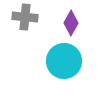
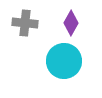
gray cross: moved 6 px down
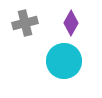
gray cross: rotated 20 degrees counterclockwise
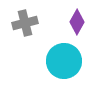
purple diamond: moved 6 px right, 1 px up
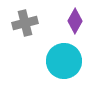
purple diamond: moved 2 px left, 1 px up
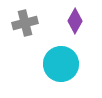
cyan circle: moved 3 px left, 3 px down
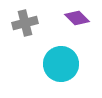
purple diamond: moved 2 px right, 3 px up; rotated 75 degrees counterclockwise
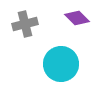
gray cross: moved 1 px down
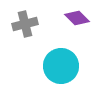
cyan circle: moved 2 px down
